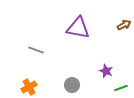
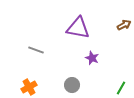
purple star: moved 14 px left, 13 px up
green line: rotated 40 degrees counterclockwise
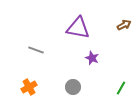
gray circle: moved 1 px right, 2 px down
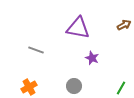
gray circle: moved 1 px right, 1 px up
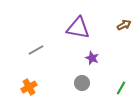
gray line: rotated 49 degrees counterclockwise
gray circle: moved 8 px right, 3 px up
